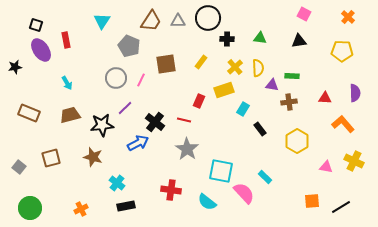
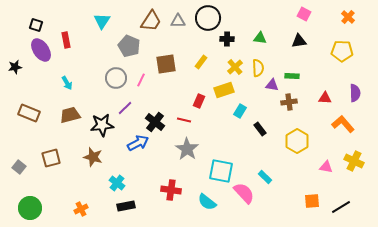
cyan rectangle at (243, 109): moved 3 px left, 2 px down
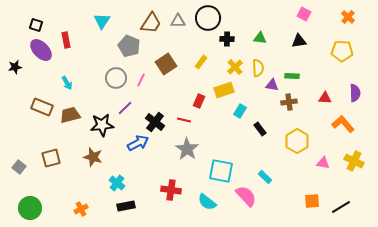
brown trapezoid at (151, 21): moved 2 px down
purple ellipse at (41, 50): rotated 10 degrees counterclockwise
brown square at (166, 64): rotated 25 degrees counterclockwise
brown rectangle at (29, 113): moved 13 px right, 6 px up
pink triangle at (326, 167): moved 3 px left, 4 px up
pink semicircle at (244, 193): moved 2 px right, 3 px down
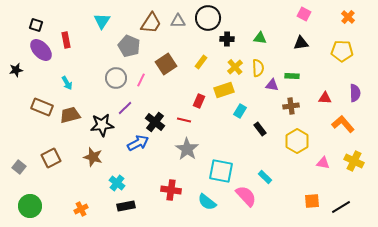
black triangle at (299, 41): moved 2 px right, 2 px down
black star at (15, 67): moved 1 px right, 3 px down
brown cross at (289, 102): moved 2 px right, 4 px down
brown square at (51, 158): rotated 12 degrees counterclockwise
green circle at (30, 208): moved 2 px up
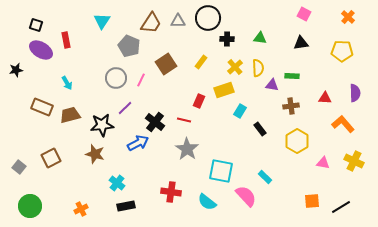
purple ellipse at (41, 50): rotated 15 degrees counterclockwise
brown star at (93, 157): moved 2 px right, 3 px up
red cross at (171, 190): moved 2 px down
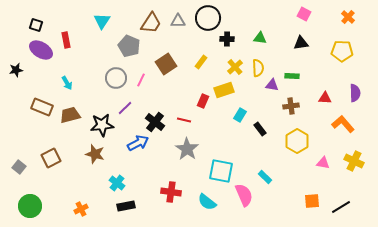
red rectangle at (199, 101): moved 4 px right
cyan rectangle at (240, 111): moved 4 px down
pink semicircle at (246, 196): moved 2 px left, 1 px up; rotated 20 degrees clockwise
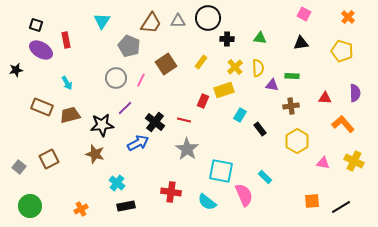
yellow pentagon at (342, 51): rotated 15 degrees clockwise
brown square at (51, 158): moved 2 px left, 1 px down
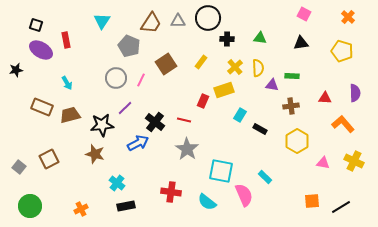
black rectangle at (260, 129): rotated 24 degrees counterclockwise
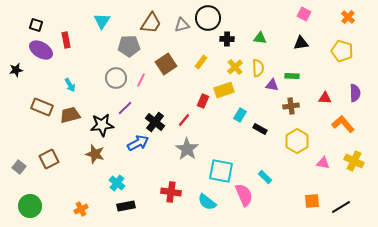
gray triangle at (178, 21): moved 4 px right, 4 px down; rotated 14 degrees counterclockwise
gray pentagon at (129, 46): rotated 25 degrees counterclockwise
cyan arrow at (67, 83): moved 3 px right, 2 px down
red line at (184, 120): rotated 64 degrees counterclockwise
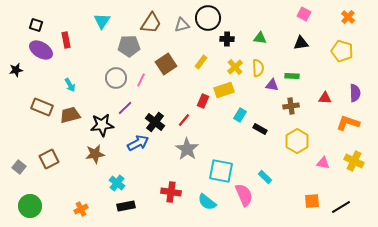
orange L-shape at (343, 124): moved 5 px right, 1 px up; rotated 30 degrees counterclockwise
brown star at (95, 154): rotated 24 degrees counterclockwise
